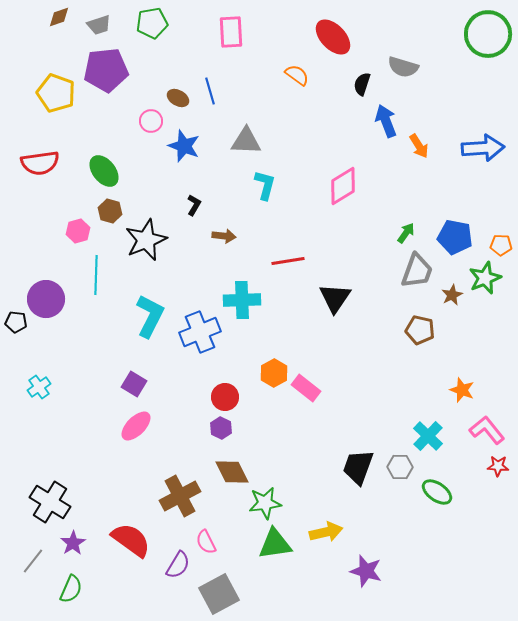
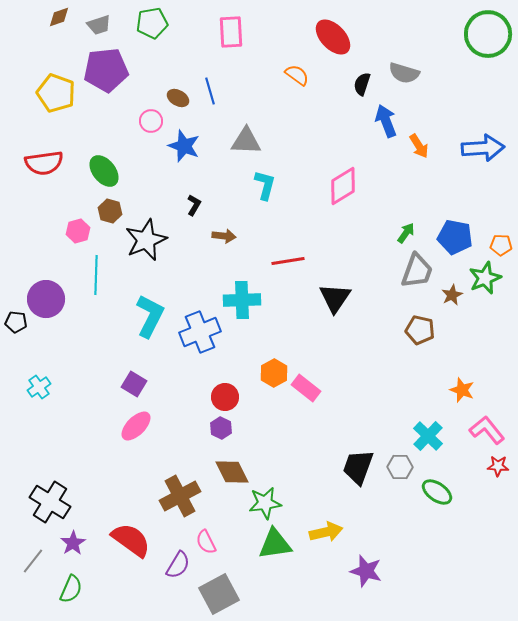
gray semicircle at (403, 67): moved 1 px right, 6 px down
red semicircle at (40, 163): moved 4 px right
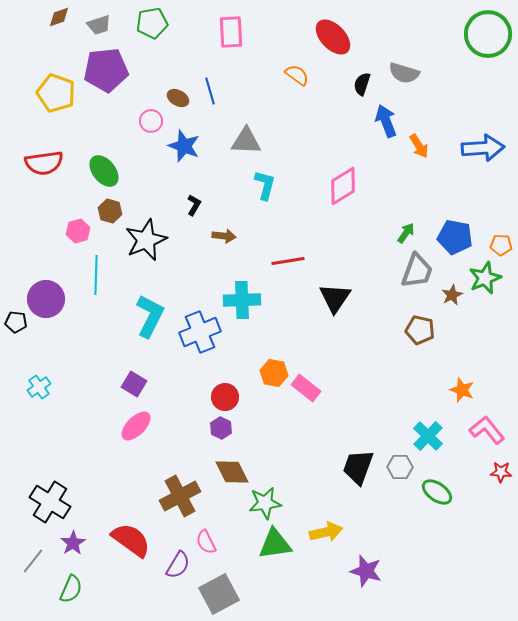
orange hexagon at (274, 373): rotated 20 degrees counterclockwise
red star at (498, 466): moved 3 px right, 6 px down
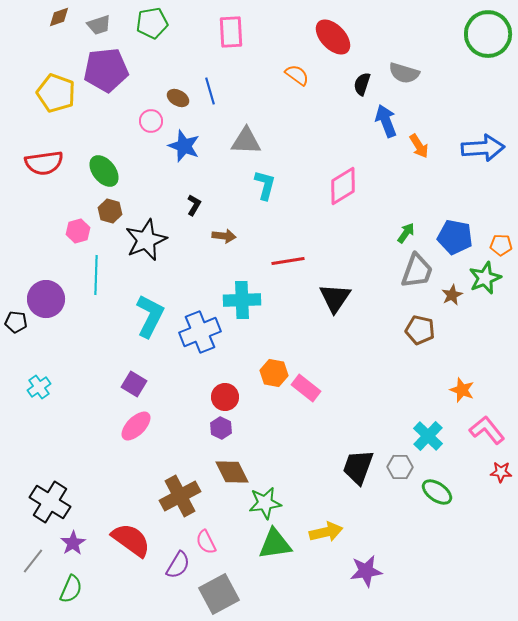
purple star at (366, 571): rotated 24 degrees counterclockwise
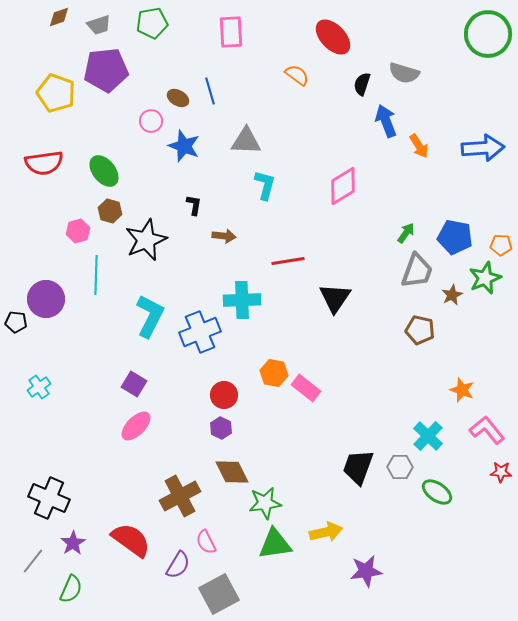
black L-shape at (194, 205): rotated 20 degrees counterclockwise
red circle at (225, 397): moved 1 px left, 2 px up
black cross at (50, 502): moved 1 px left, 4 px up; rotated 9 degrees counterclockwise
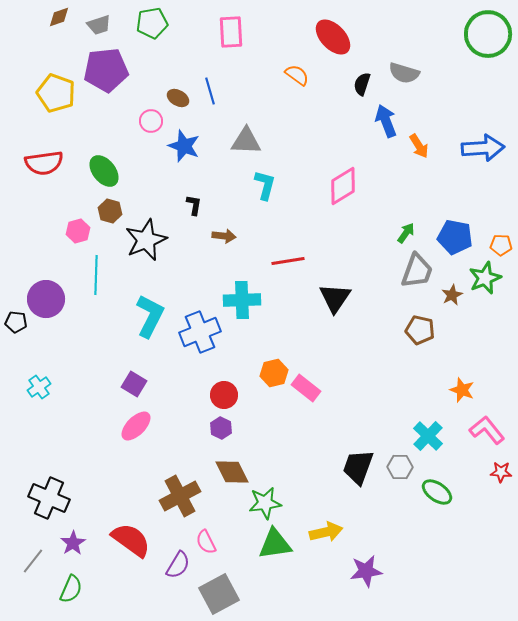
orange hexagon at (274, 373): rotated 24 degrees counterclockwise
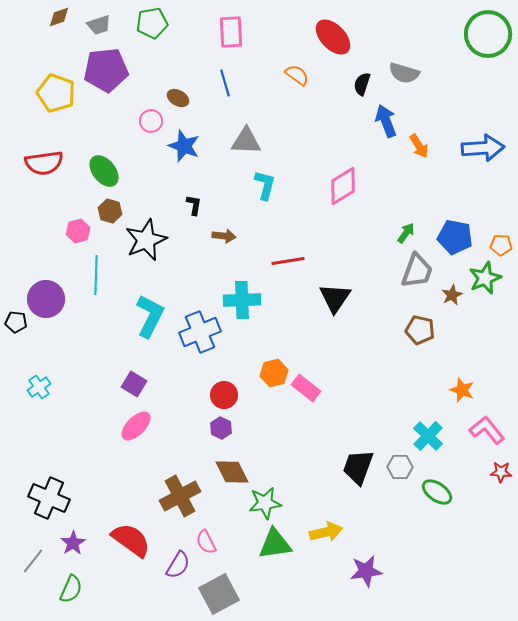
blue line at (210, 91): moved 15 px right, 8 px up
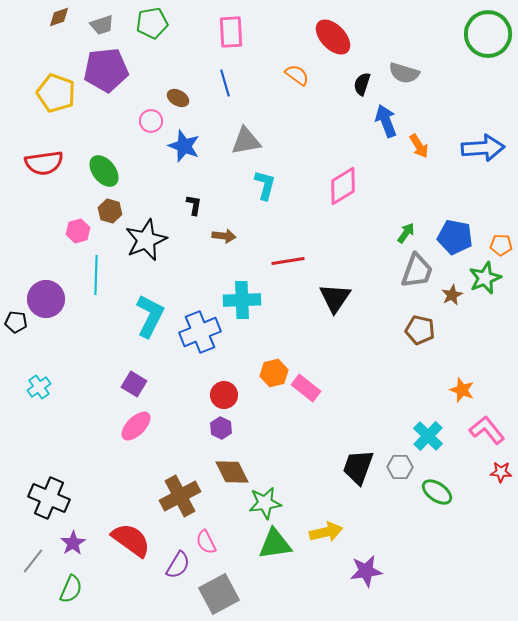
gray trapezoid at (99, 25): moved 3 px right
gray triangle at (246, 141): rotated 12 degrees counterclockwise
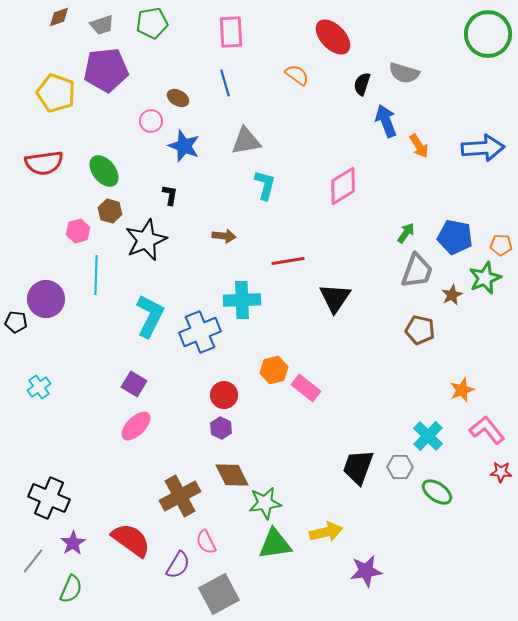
black L-shape at (194, 205): moved 24 px left, 10 px up
orange hexagon at (274, 373): moved 3 px up
orange star at (462, 390): rotated 30 degrees clockwise
brown diamond at (232, 472): moved 3 px down
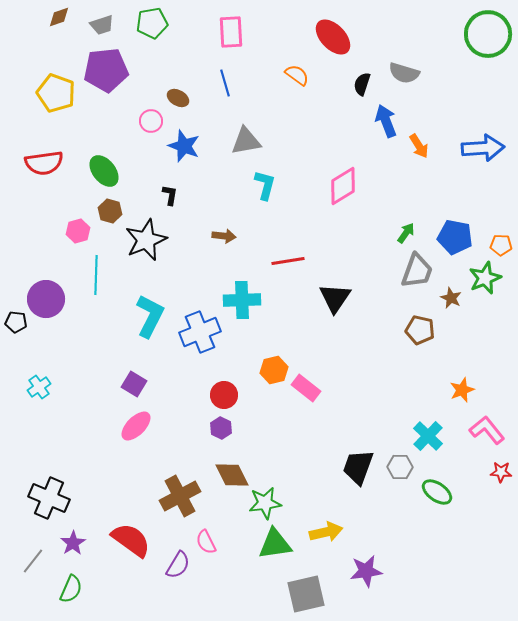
brown star at (452, 295): moved 1 px left, 3 px down; rotated 20 degrees counterclockwise
gray square at (219, 594): moved 87 px right; rotated 15 degrees clockwise
